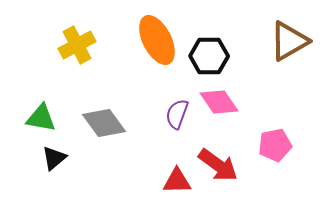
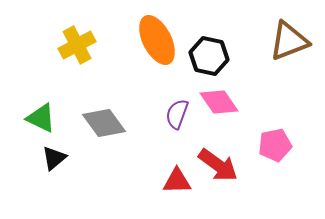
brown triangle: rotated 9 degrees clockwise
black hexagon: rotated 12 degrees clockwise
green triangle: rotated 16 degrees clockwise
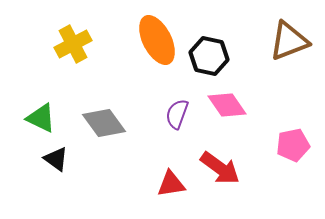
yellow cross: moved 4 px left, 1 px up
pink diamond: moved 8 px right, 3 px down
pink pentagon: moved 18 px right
black triangle: moved 2 px right, 1 px down; rotated 44 degrees counterclockwise
red arrow: moved 2 px right, 3 px down
red triangle: moved 6 px left, 3 px down; rotated 8 degrees counterclockwise
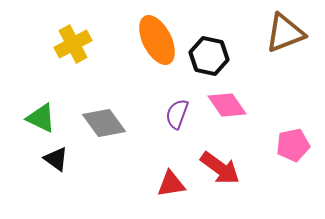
brown triangle: moved 4 px left, 8 px up
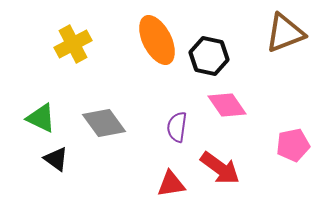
purple semicircle: moved 13 px down; rotated 12 degrees counterclockwise
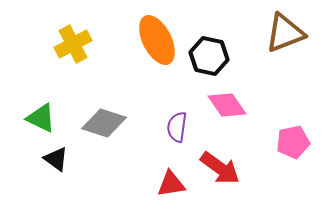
gray diamond: rotated 36 degrees counterclockwise
pink pentagon: moved 3 px up
